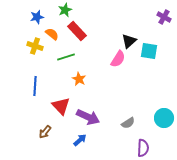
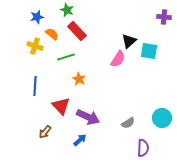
green star: moved 2 px right; rotated 24 degrees counterclockwise
purple cross: rotated 24 degrees counterclockwise
cyan circle: moved 2 px left
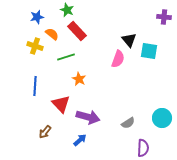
black triangle: moved 1 px up; rotated 28 degrees counterclockwise
pink semicircle: rotated 12 degrees counterclockwise
red triangle: moved 2 px up
purple arrow: rotated 10 degrees counterclockwise
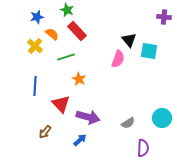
yellow cross: rotated 21 degrees clockwise
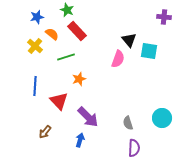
orange star: rotated 24 degrees clockwise
red triangle: moved 2 px left, 3 px up
purple arrow: rotated 30 degrees clockwise
gray semicircle: rotated 104 degrees clockwise
blue arrow: rotated 32 degrees counterclockwise
purple semicircle: moved 9 px left
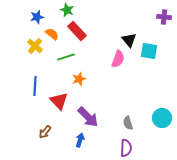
purple semicircle: moved 8 px left
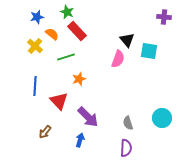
green star: moved 2 px down
black triangle: moved 2 px left
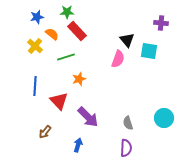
green star: rotated 24 degrees counterclockwise
purple cross: moved 3 px left, 6 px down
cyan circle: moved 2 px right
blue arrow: moved 2 px left, 5 px down
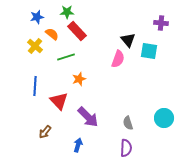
black triangle: moved 1 px right
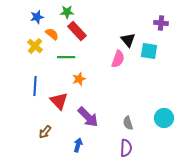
green line: rotated 18 degrees clockwise
